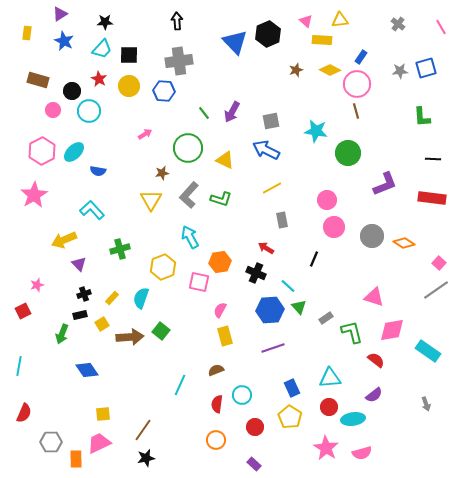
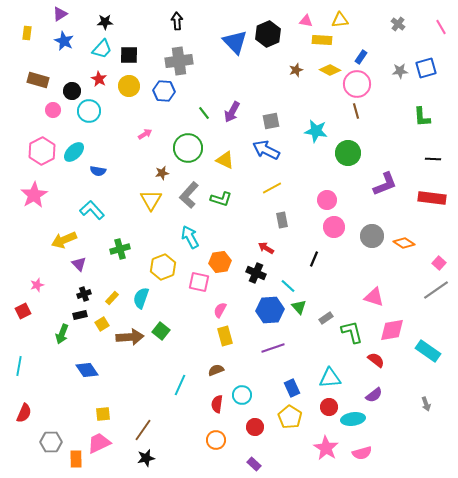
pink triangle at (306, 21): rotated 32 degrees counterclockwise
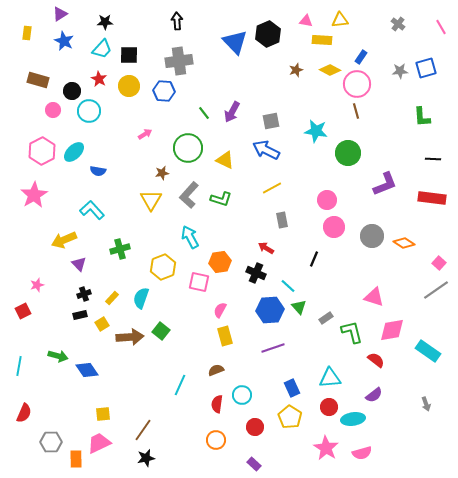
green arrow at (62, 334): moved 4 px left, 22 px down; rotated 96 degrees counterclockwise
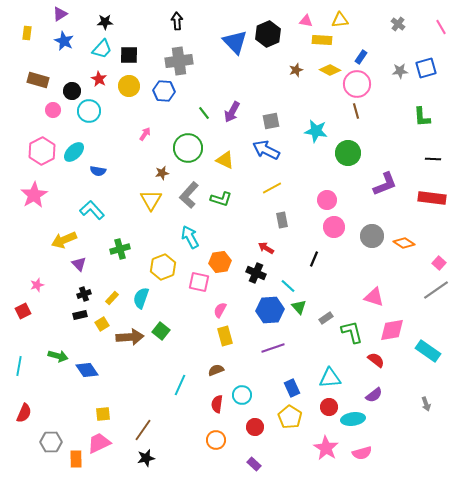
pink arrow at (145, 134): rotated 24 degrees counterclockwise
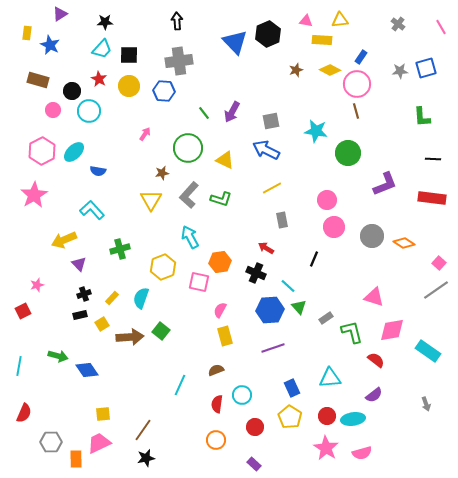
blue star at (64, 41): moved 14 px left, 4 px down
red circle at (329, 407): moved 2 px left, 9 px down
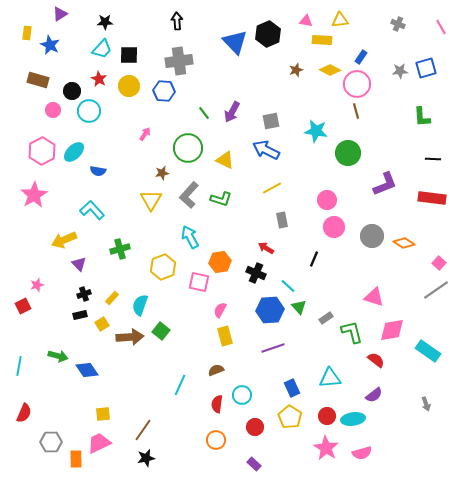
gray cross at (398, 24): rotated 16 degrees counterclockwise
cyan semicircle at (141, 298): moved 1 px left, 7 px down
red square at (23, 311): moved 5 px up
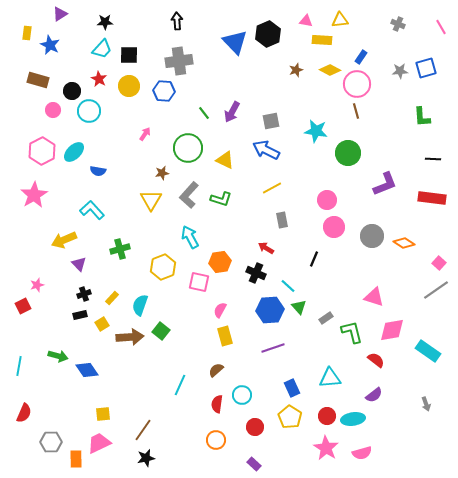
brown semicircle at (216, 370): rotated 21 degrees counterclockwise
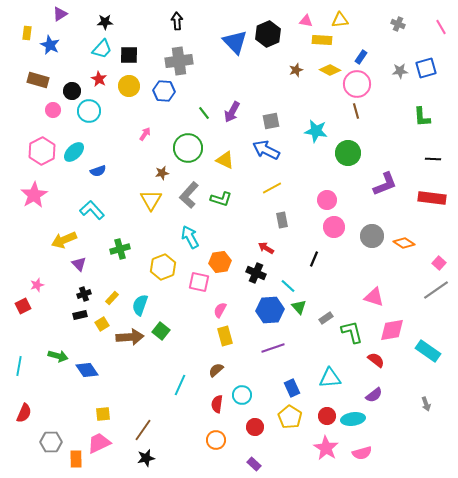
blue semicircle at (98, 171): rotated 28 degrees counterclockwise
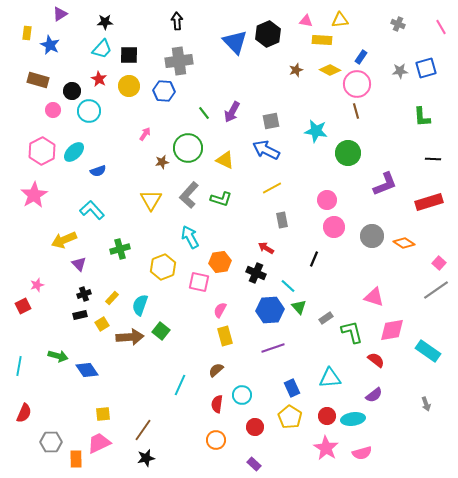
brown star at (162, 173): moved 11 px up
red rectangle at (432, 198): moved 3 px left, 4 px down; rotated 24 degrees counterclockwise
